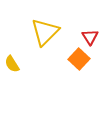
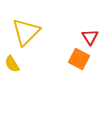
yellow triangle: moved 19 px left
orange square: rotated 15 degrees counterclockwise
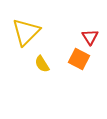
yellow semicircle: moved 30 px right
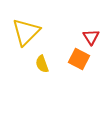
red triangle: moved 1 px right
yellow semicircle: rotated 12 degrees clockwise
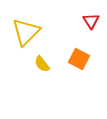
red triangle: moved 16 px up
yellow semicircle: rotated 18 degrees counterclockwise
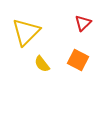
red triangle: moved 8 px left, 2 px down; rotated 18 degrees clockwise
orange square: moved 1 px left, 1 px down
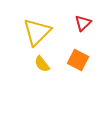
yellow triangle: moved 11 px right
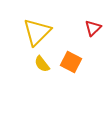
red triangle: moved 10 px right, 5 px down
orange square: moved 7 px left, 2 px down
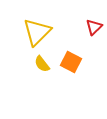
red triangle: moved 1 px right, 1 px up
